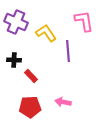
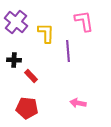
purple cross: rotated 15 degrees clockwise
yellow L-shape: rotated 35 degrees clockwise
pink arrow: moved 15 px right, 1 px down
red pentagon: moved 3 px left, 1 px down; rotated 10 degrees clockwise
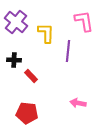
purple line: rotated 10 degrees clockwise
red pentagon: moved 5 px down
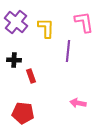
pink L-shape: moved 1 px down
yellow L-shape: moved 5 px up
red rectangle: rotated 24 degrees clockwise
red pentagon: moved 4 px left
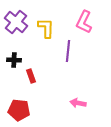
pink L-shape: rotated 145 degrees counterclockwise
red pentagon: moved 4 px left, 3 px up
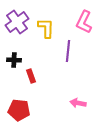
purple cross: moved 1 px right; rotated 15 degrees clockwise
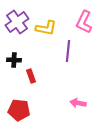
yellow L-shape: rotated 100 degrees clockwise
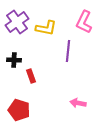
red pentagon: rotated 10 degrees clockwise
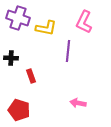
purple cross: moved 1 px right, 4 px up; rotated 35 degrees counterclockwise
black cross: moved 3 px left, 2 px up
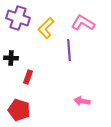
pink L-shape: moved 1 px left, 1 px down; rotated 95 degrees clockwise
yellow L-shape: rotated 125 degrees clockwise
purple line: moved 1 px right, 1 px up; rotated 10 degrees counterclockwise
red rectangle: moved 3 px left, 1 px down; rotated 40 degrees clockwise
pink arrow: moved 4 px right, 2 px up
